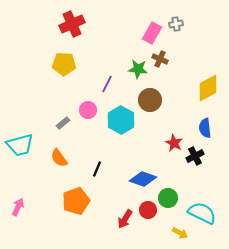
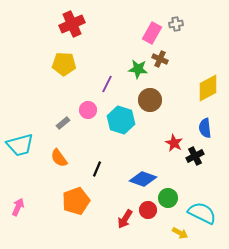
cyan hexagon: rotated 12 degrees counterclockwise
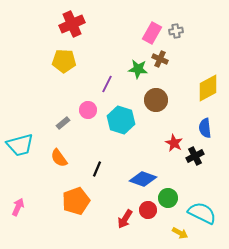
gray cross: moved 7 px down
yellow pentagon: moved 3 px up
brown circle: moved 6 px right
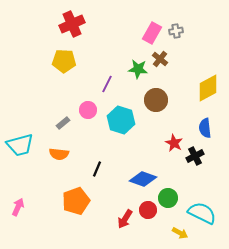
brown cross: rotated 14 degrees clockwise
orange semicircle: moved 4 px up; rotated 48 degrees counterclockwise
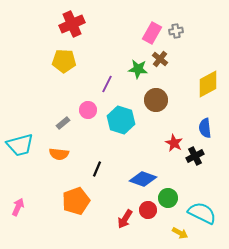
yellow diamond: moved 4 px up
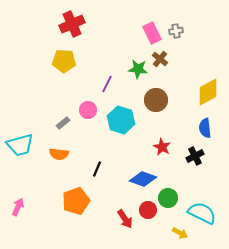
pink rectangle: rotated 55 degrees counterclockwise
yellow diamond: moved 8 px down
red star: moved 12 px left, 4 px down
red arrow: rotated 66 degrees counterclockwise
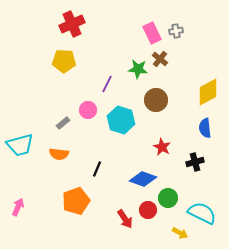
black cross: moved 6 px down; rotated 12 degrees clockwise
